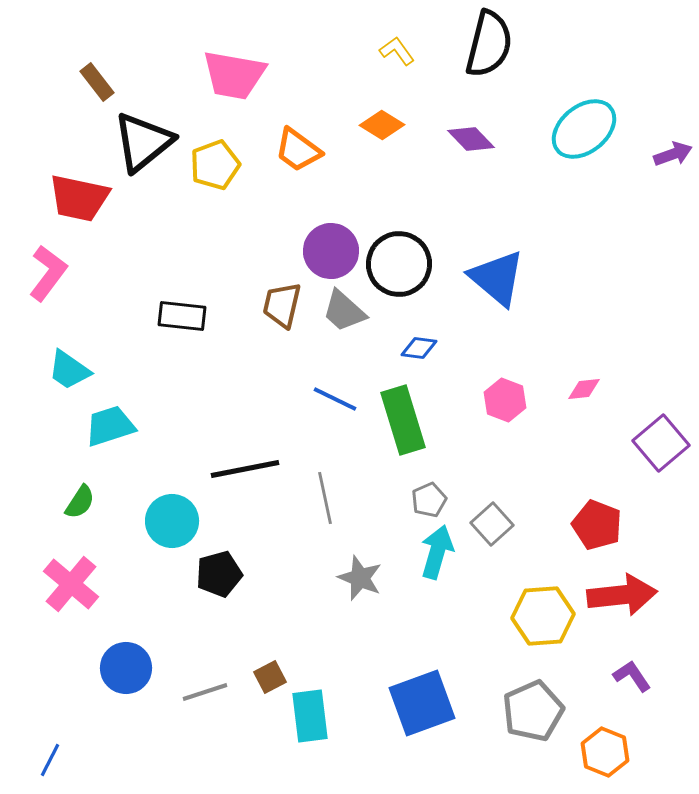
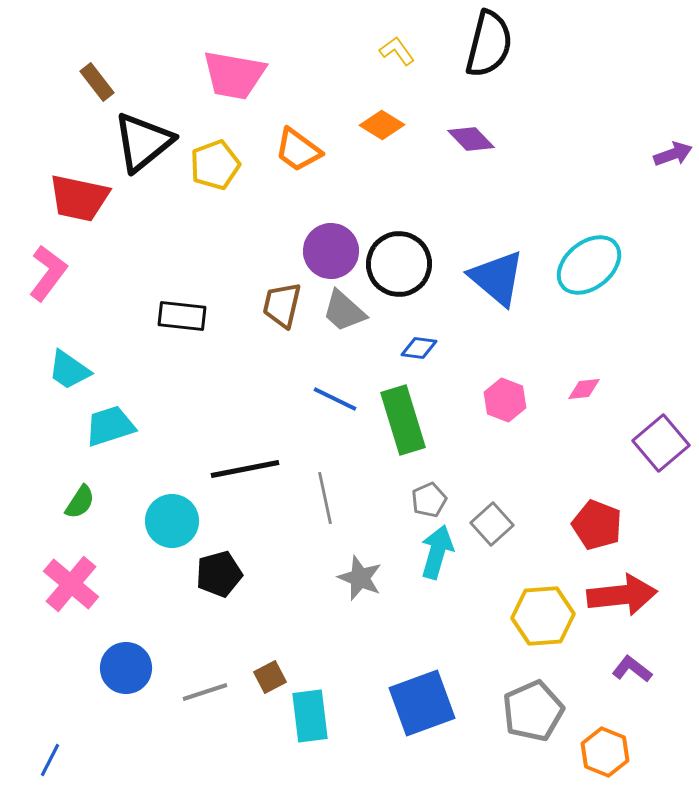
cyan ellipse at (584, 129): moved 5 px right, 136 px down
purple L-shape at (632, 676): moved 7 px up; rotated 18 degrees counterclockwise
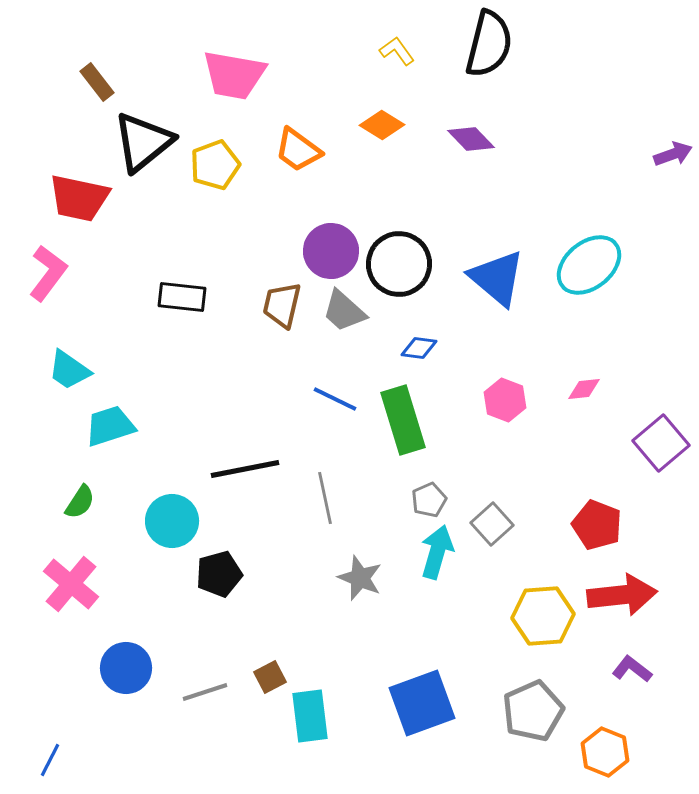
black rectangle at (182, 316): moved 19 px up
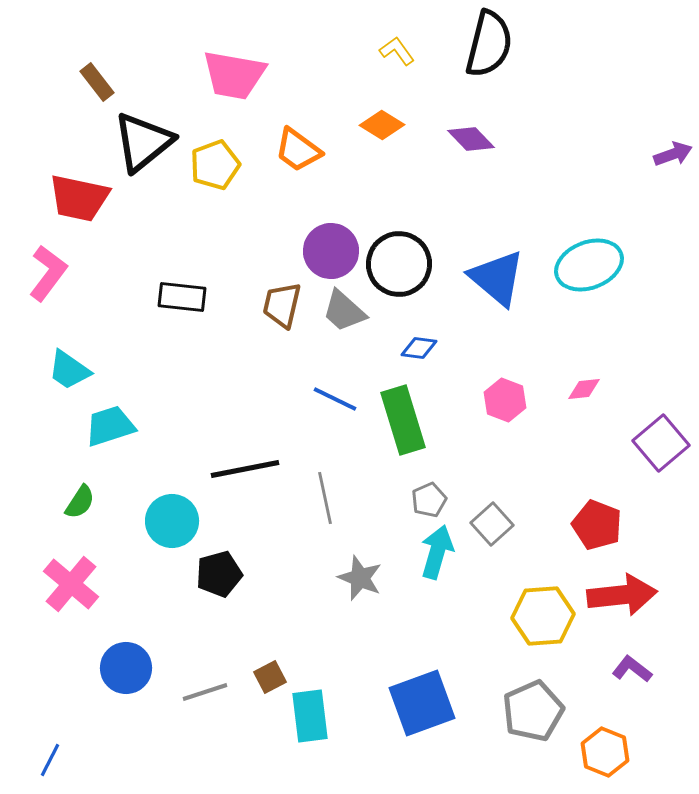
cyan ellipse at (589, 265): rotated 18 degrees clockwise
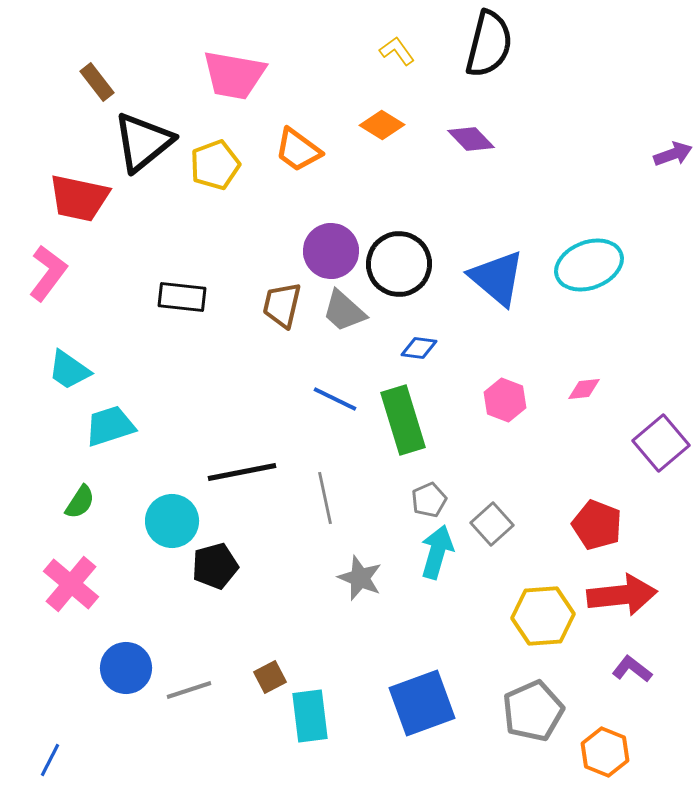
black line at (245, 469): moved 3 px left, 3 px down
black pentagon at (219, 574): moved 4 px left, 8 px up
gray line at (205, 692): moved 16 px left, 2 px up
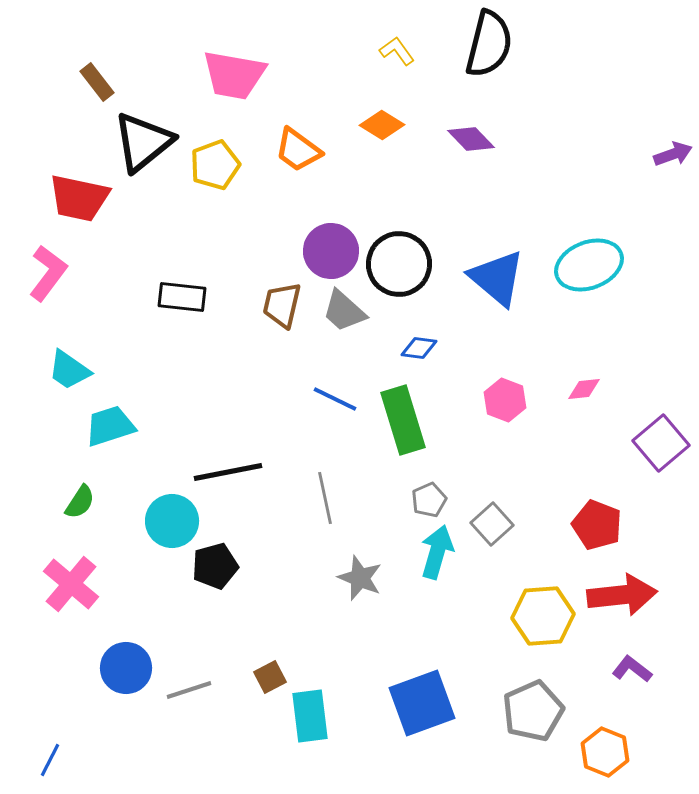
black line at (242, 472): moved 14 px left
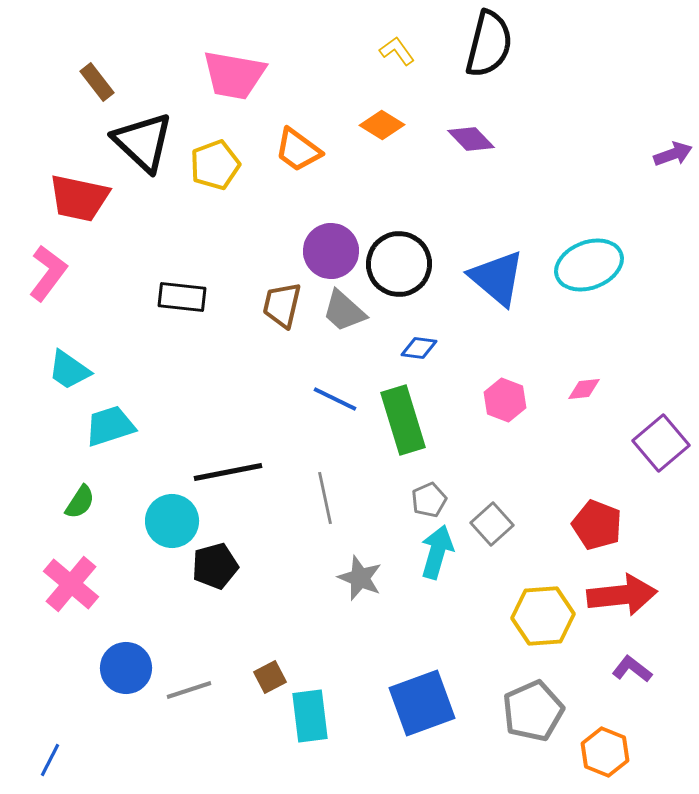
black triangle at (143, 142): rotated 38 degrees counterclockwise
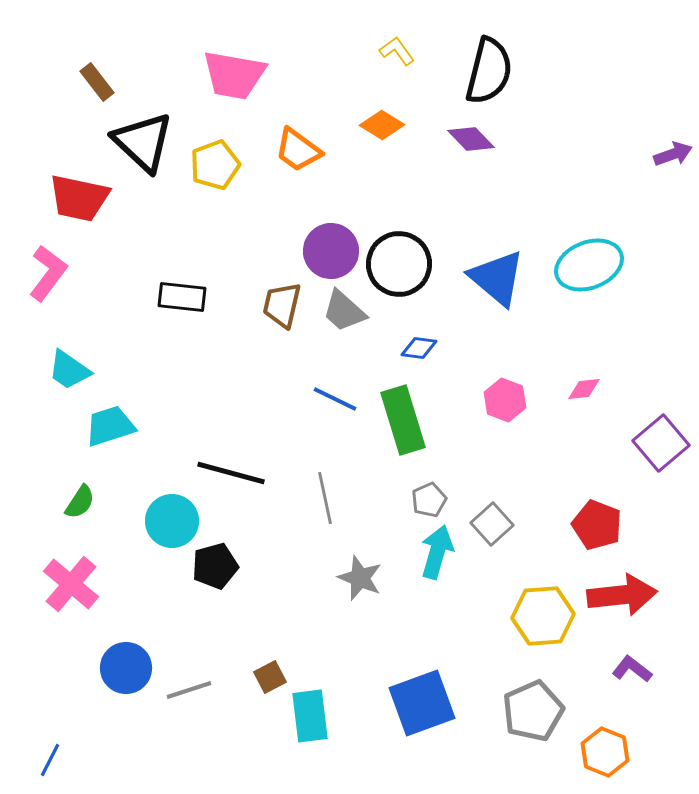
black semicircle at (489, 44): moved 27 px down
black line at (228, 472): moved 3 px right, 1 px down; rotated 26 degrees clockwise
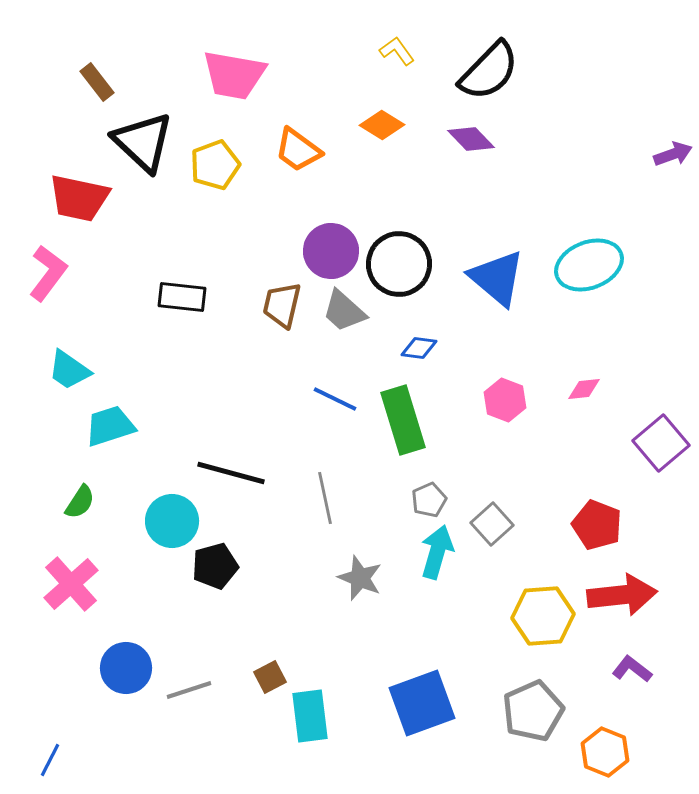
black semicircle at (489, 71): rotated 30 degrees clockwise
pink cross at (71, 584): rotated 8 degrees clockwise
